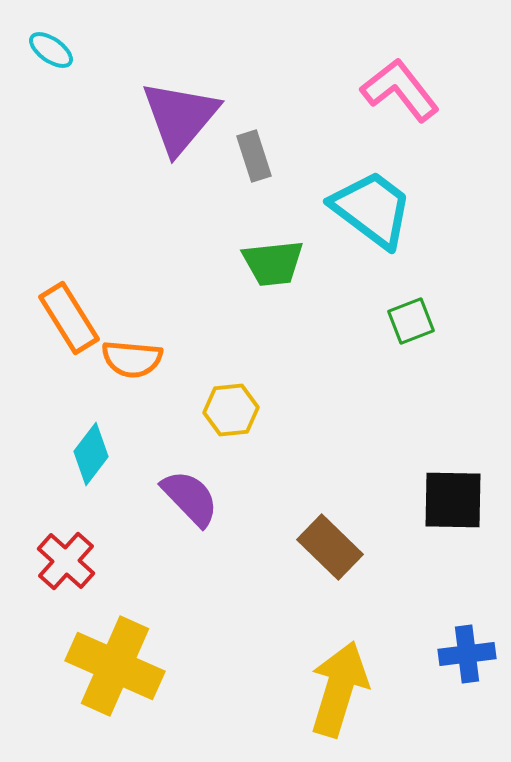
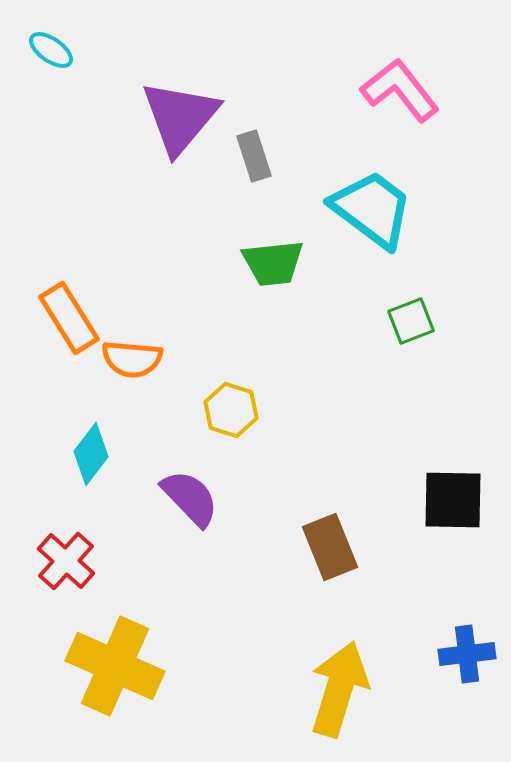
yellow hexagon: rotated 24 degrees clockwise
brown rectangle: rotated 24 degrees clockwise
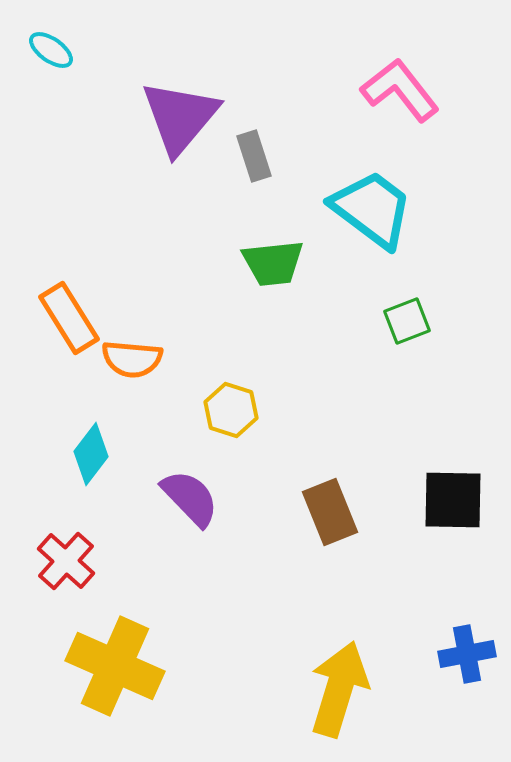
green square: moved 4 px left
brown rectangle: moved 35 px up
blue cross: rotated 4 degrees counterclockwise
